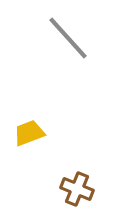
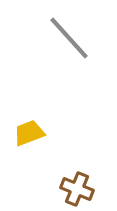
gray line: moved 1 px right
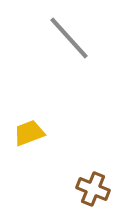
brown cross: moved 16 px right
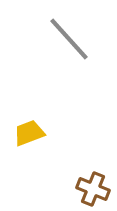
gray line: moved 1 px down
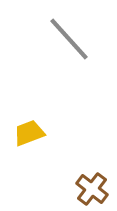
brown cross: moved 1 px left; rotated 16 degrees clockwise
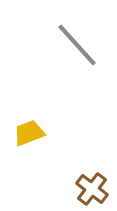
gray line: moved 8 px right, 6 px down
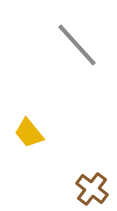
yellow trapezoid: rotated 108 degrees counterclockwise
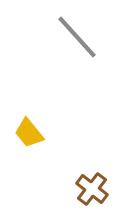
gray line: moved 8 px up
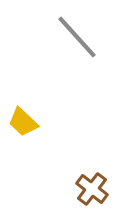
yellow trapezoid: moved 6 px left, 11 px up; rotated 8 degrees counterclockwise
